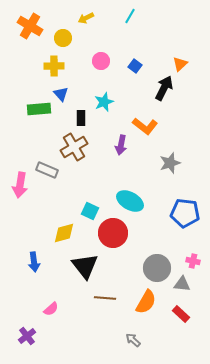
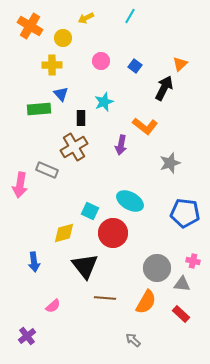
yellow cross: moved 2 px left, 1 px up
pink semicircle: moved 2 px right, 3 px up
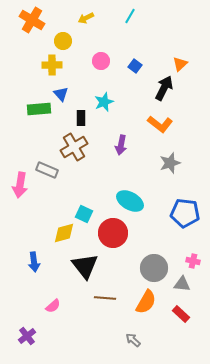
orange cross: moved 2 px right, 6 px up
yellow circle: moved 3 px down
orange L-shape: moved 15 px right, 2 px up
cyan square: moved 6 px left, 3 px down
gray circle: moved 3 px left
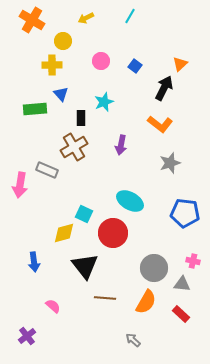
green rectangle: moved 4 px left
pink semicircle: rotated 98 degrees counterclockwise
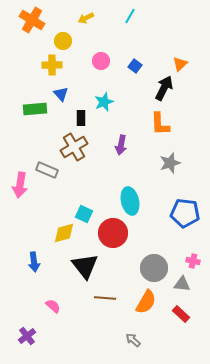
orange L-shape: rotated 50 degrees clockwise
cyan ellipse: rotated 48 degrees clockwise
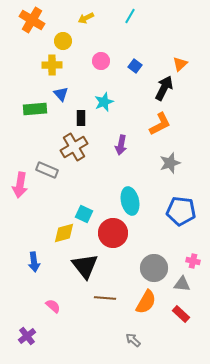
orange L-shape: rotated 115 degrees counterclockwise
blue pentagon: moved 4 px left, 2 px up
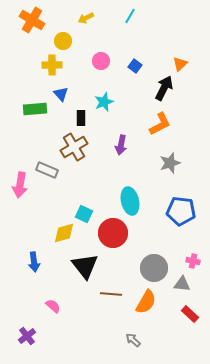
brown line: moved 6 px right, 4 px up
red rectangle: moved 9 px right
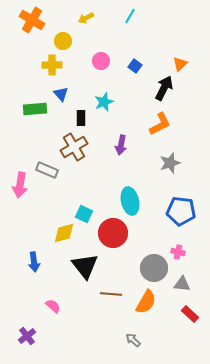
pink cross: moved 15 px left, 9 px up
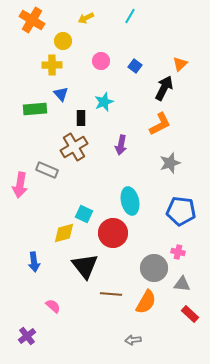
gray arrow: rotated 49 degrees counterclockwise
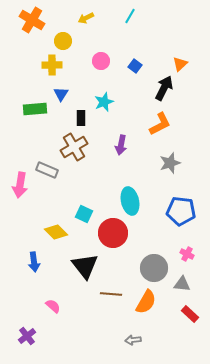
blue triangle: rotated 14 degrees clockwise
yellow diamond: moved 8 px left, 1 px up; rotated 60 degrees clockwise
pink cross: moved 9 px right, 2 px down; rotated 16 degrees clockwise
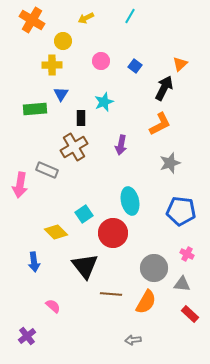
cyan square: rotated 30 degrees clockwise
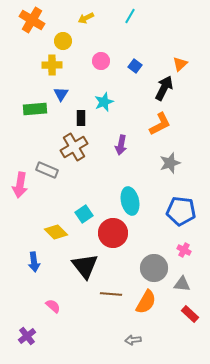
pink cross: moved 3 px left, 4 px up
